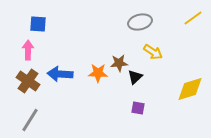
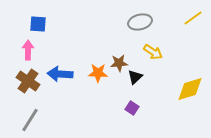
purple square: moved 6 px left; rotated 24 degrees clockwise
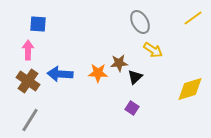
gray ellipse: rotated 75 degrees clockwise
yellow arrow: moved 2 px up
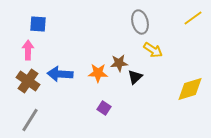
gray ellipse: rotated 15 degrees clockwise
purple square: moved 28 px left
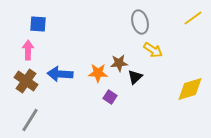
brown cross: moved 2 px left
purple square: moved 6 px right, 11 px up
